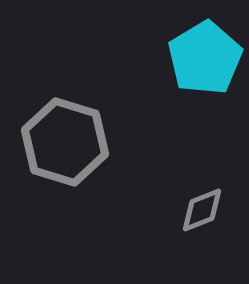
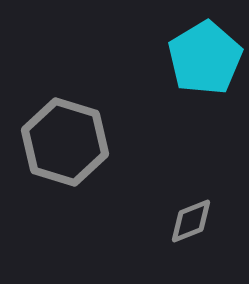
gray diamond: moved 11 px left, 11 px down
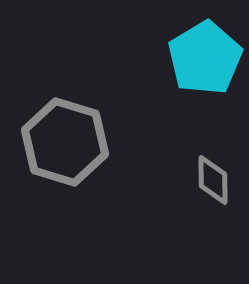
gray diamond: moved 22 px right, 41 px up; rotated 69 degrees counterclockwise
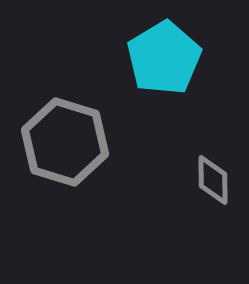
cyan pentagon: moved 41 px left
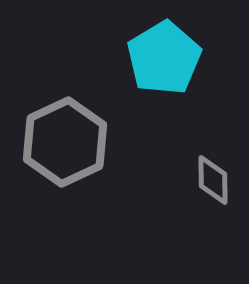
gray hexagon: rotated 18 degrees clockwise
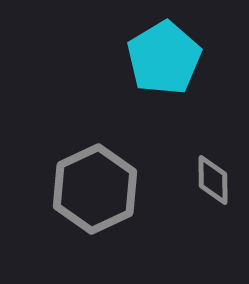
gray hexagon: moved 30 px right, 47 px down
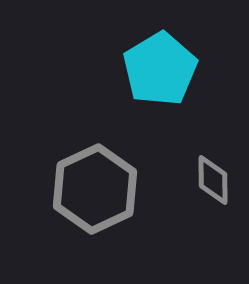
cyan pentagon: moved 4 px left, 11 px down
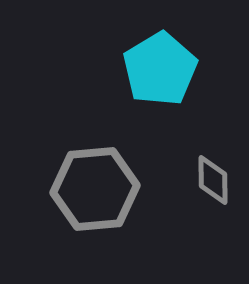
gray hexagon: rotated 20 degrees clockwise
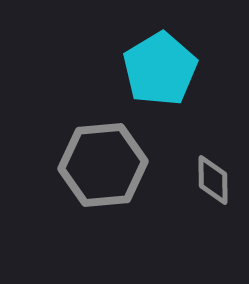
gray hexagon: moved 8 px right, 24 px up
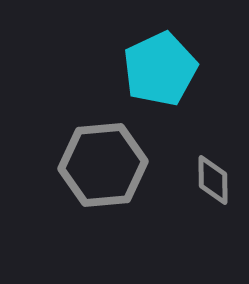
cyan pentagon: rotated 6 degrees clockwise
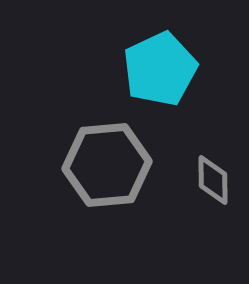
gray hexagon: moved 4 px right
